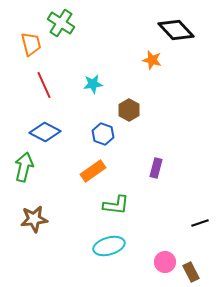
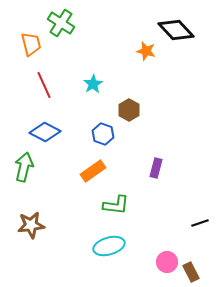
orange star: moved 6 px left, 9 px up
cyan star: rotated 24 degrees counterclockwise
brown star: moved 3 px left, 6 px down
pink circle: moved 2 px right
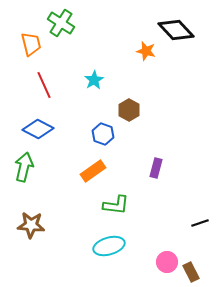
cyan star: moved 1 px right, 4 px up
blue diamond: moved 7 px left, 3 px up
brown star: rotated 12 degrees clockwise
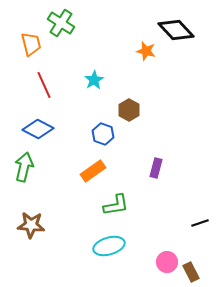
green L-shape: rotated 16 degrees counterclockwise
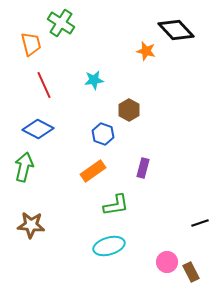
cyan star: rotated 24 degrees clockwise
purple rectangle: moved 13 px left
